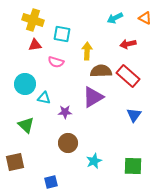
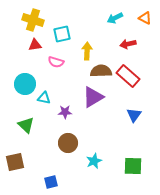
cyan square: rotated 24 degrees counterclockwise
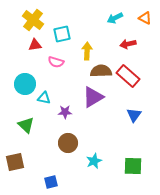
yellow cross: rotated 20 degrees clockwise
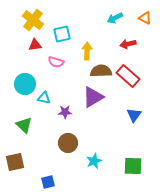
green triangle: moved 2 px left
blue square: moved 3 px left
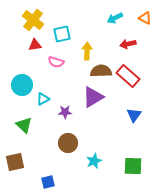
cyan circle: moved 3 px left, 1 px down
cyan triangle: moved 1 px left, 1 px down; rotated 40 degrees counterclockwise
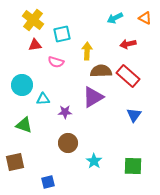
cyan triangle: rotated 24 degrees clockwise
green triangle: rotated 24 degrees counterclockwise
cyan star: rotated 14 degrees counterclockwise
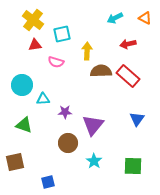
purple triangle: moved 28 px down; rotated 20 degrees counterclockwise
blue triangle: moved 3 px right, 4 px down
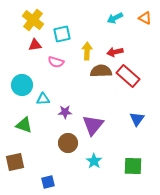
red arrow: moved 13 px left, 8 px down
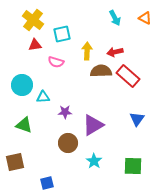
cyan arrow: rotated 91 degrees counterclockwise
cyan triangle: moved 2 px up
purple triangle: rotated 20 degrees clockwise
blue square: moved 1 px left, 1 px down
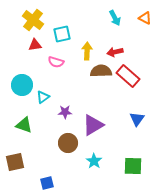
cyan triangle: rotated 32 degrees counterclockwise
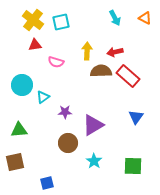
cyan square: moved 1 px left, 12 px up
blue triangle: moved 1 px left, 2 px up
green triangle: moved 5 px left, 5 px down; rotated 24 degrees counterclockwise
